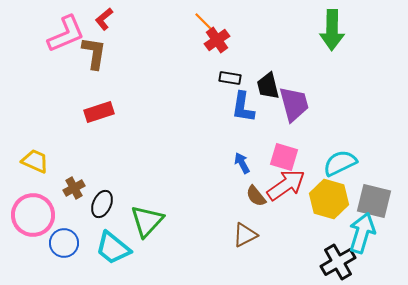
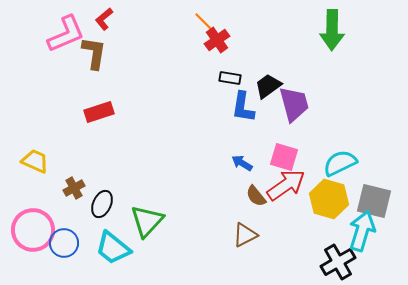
black trapezoid: rotated 68 degrees clockwise
blue arrow: rotated 30 degrees counterclockwise
pink circle: moved 15 px down
cyan arrow: moved 2 px up
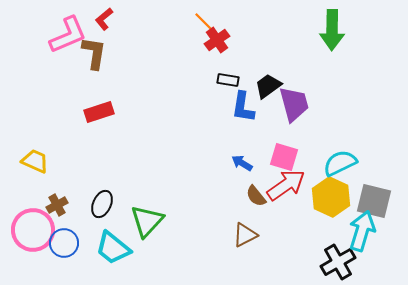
pink L-shape: moved 2 px right, 1 px down
black rectangle: moved 2 px left, 2 px down
brown cross: moved 17 px left, 17 px down
yellow hexagon: moved 2 px right, 2 px up; rotated 9 degrees clockwise
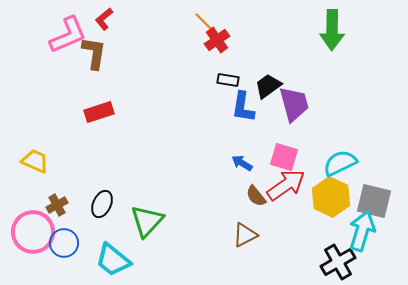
pink circle: moved 2 px down
cyan trapezoid: moved 12 px down
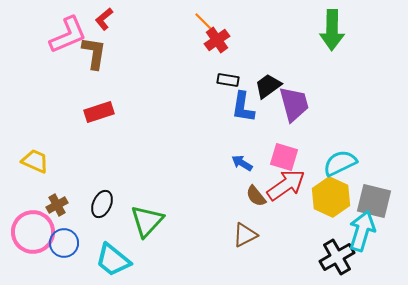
black cross: moved 1 px left, 5 px up
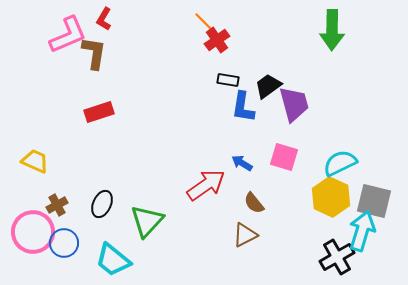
red L-shape: rotated 20 degrees counterclockwise
red arrow: moved 80 px left
brown semicircle: moved 2 px left, 7 px down
